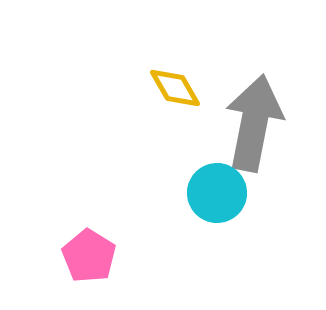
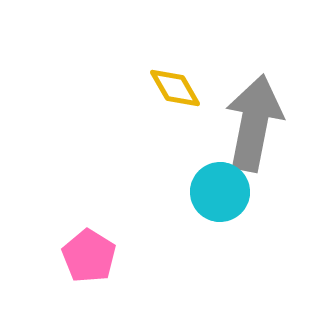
cyan circle: moved 3 px right, 1 px up
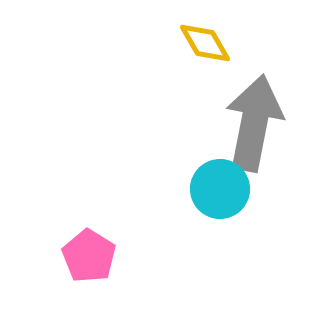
yellow diamond: moved 30 px right, 45 px up
cyan circle: moved 3 px up
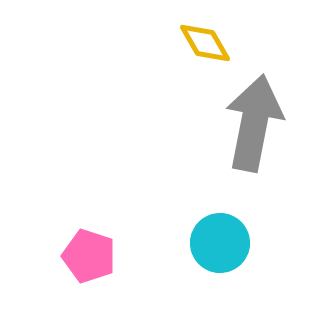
cyan circle: moved 54 px down
pink pentagon: rotated 14 degrees counterclockwise
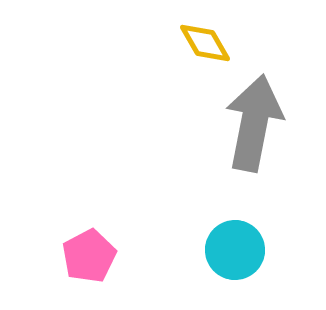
cyan circle: moved 15 px right, 7 px down
pink pentagon: rotated 26 degrees clockwise
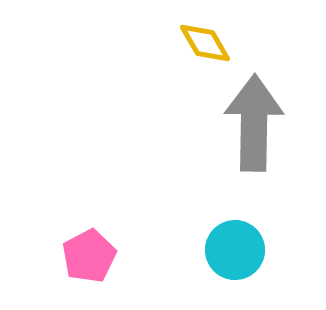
gray arrow: rotated 10 degrees counterclockwise
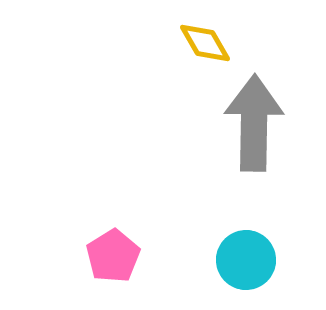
cyan circle: moved 11 px right, 10 px down
pink pentagon: moved 24 px right; rotated 4 degrees counterclockwise
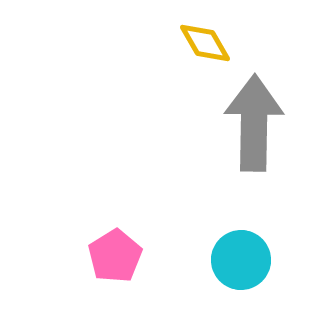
pink pentagon: moved 2 px right
cyan circle: moved 5 px left
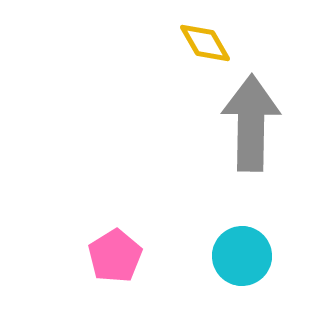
gray arrow: moved 3 px left
cyan circle: moved 1 px right, 4 px up
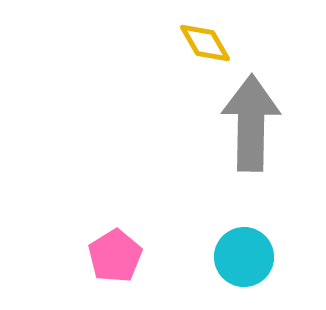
cyan circle: moved 2 px right, 1 px down
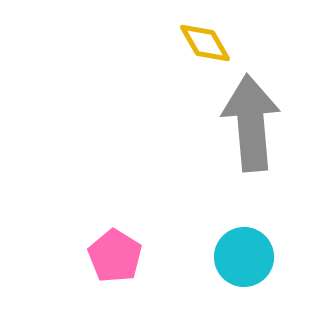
gray arrow: rotated 6 degrees counterclockwise
pink pentagon: rotated 8 degrees counterclockwise
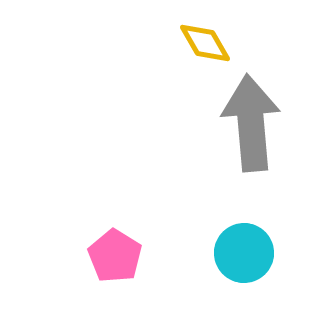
cyan circle: moved 4 px up
